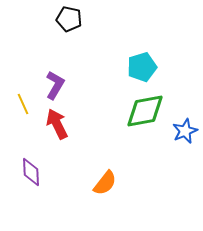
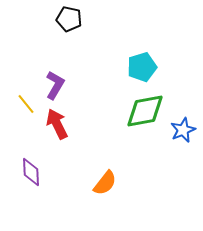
yellow line: moved 3 px right; rotated 15 degrees counterclockwise
blue star: moved 2 px left, 1 px up
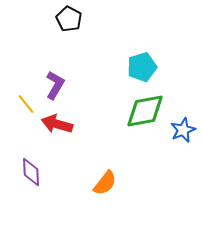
black pentagon: rotated 15 degrees clockwise
red arrow: rotated 48 degrees counterclockwise
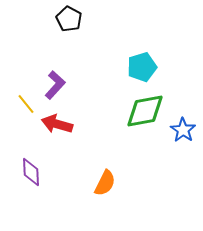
purple L-shape: rotated 12 degrees clockwise
blue star: rotated 15 degrees counterclockwise
orange semicircle: rotated 12 degrees counterclockwise
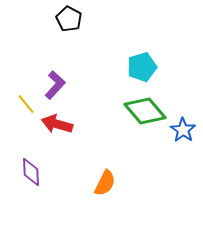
green diamond: rotated 60 degrees clockwise
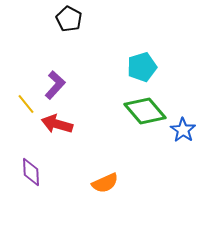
orange semicircle: rotated 40 degrees clockwise
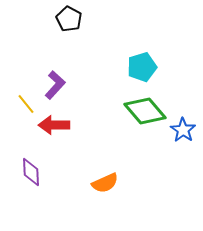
red arrow: moved 3 px left, 1 px down; rotated 16 degrees counterclockwise
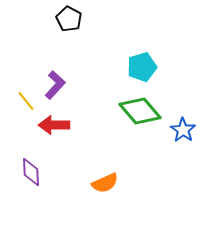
yellow line: moved 3 px up
green diamond: moved 5 px left
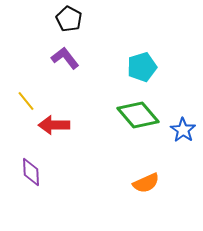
purple L-shape: moved 10 px right, 27 px up; rotated 80 degrees counterclockwise
green diamond: moved 2 px left, 4 px down
orange semicircle: moved 41 px right
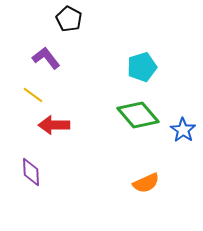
purple L-shape: moved 19 px left
yellow line: moved 7 px right, 6 px up; rotated 15 degrees counterclockwise
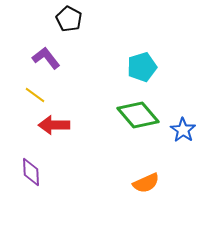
yellow line: moved 2 px right
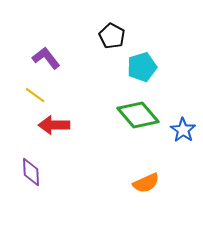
black pentagon: moved 43 px right, 17 px down
